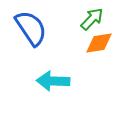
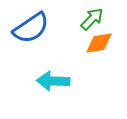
blue semicircle: rotated 90 degrees clockwise
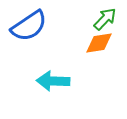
green arrow: moved 13 px right
blue semicircle: moved 2 px left, 2 px up
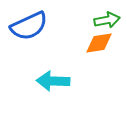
green arrow: moved 2 px right, 1 px down; rotated 35 degrees clockwise
blue semicircle: rotated 9 degrees clockwise
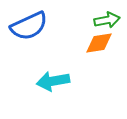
cyan arrow: rotated 12 degrees counterclockwise
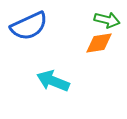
green arrow: rotated 25 degrees clockwise
cyan arrow: rotated 32 degrees clockwise
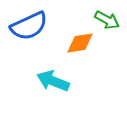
green arrow: rotated 15 degrees clockwise
orange diamond: moved 19 px left
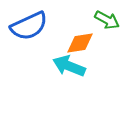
cyan arrow: moved 16 px right, 15 px up
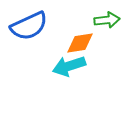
green arrow: rotated 35 degrees counterclockwise
cyan arrow: rotated 40 degrees counterclockwise
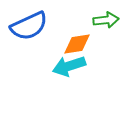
green arrow: moved 1 px left
orange diamond: moved 3 px left, 1 px down
